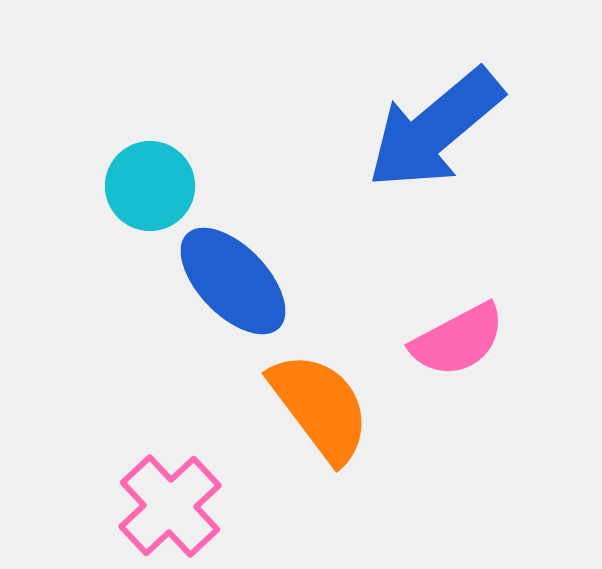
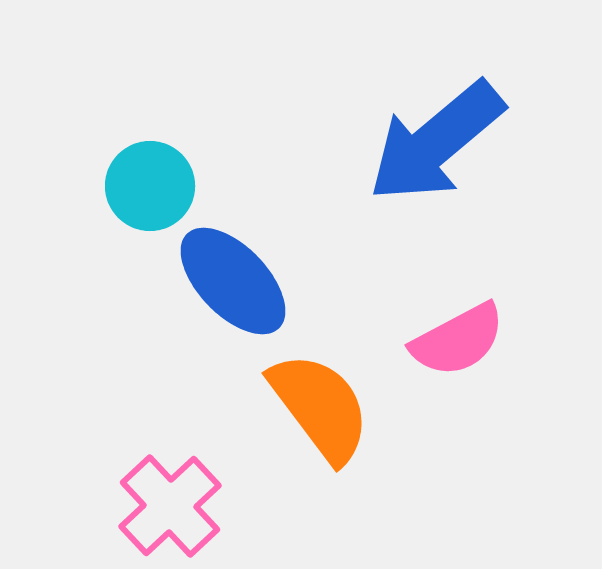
blue arrow: moved 1 px right, 13 px down
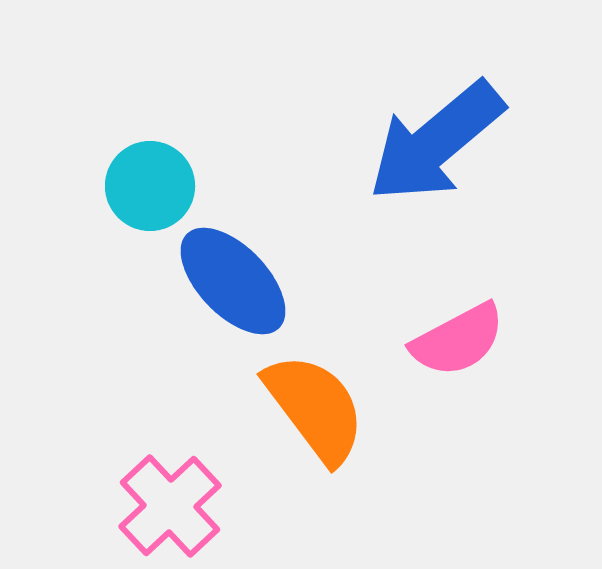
orange semicircle: moved 5 px left, 1 px down
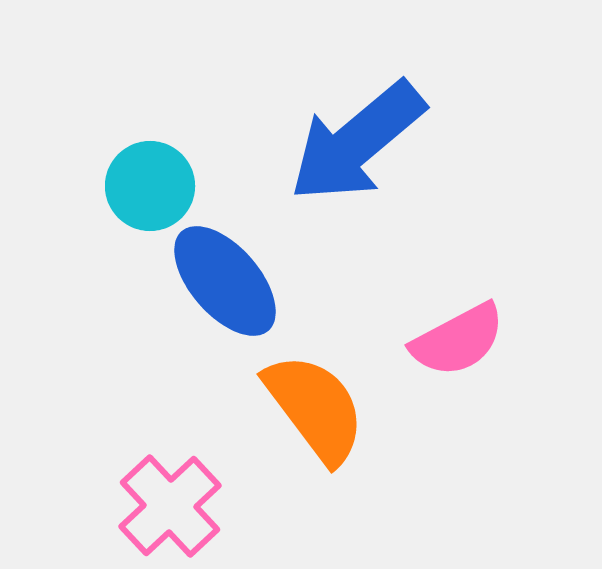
blue arrow: moved 79 px left
blue ellipse: moved 8 px left; rotated 3 degrees clockwise
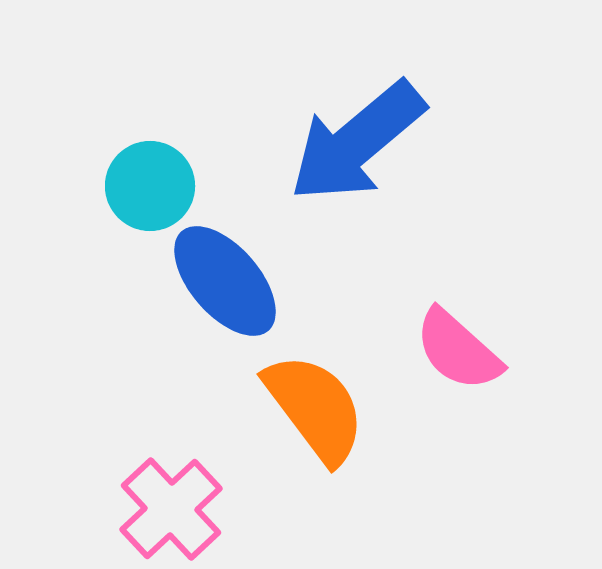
pink semicircle: moved 10 px down; rotated 70 degrees clockwise
pink cross: moved 1 px right, 3 px down
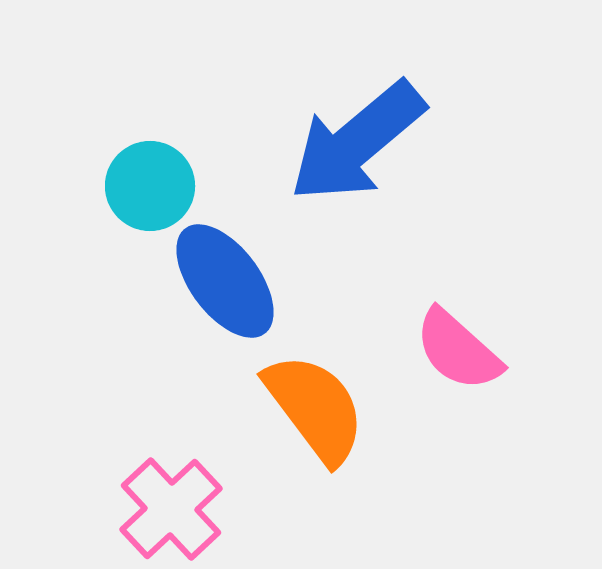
blue ellipse: rotated 4 degrees clockwise
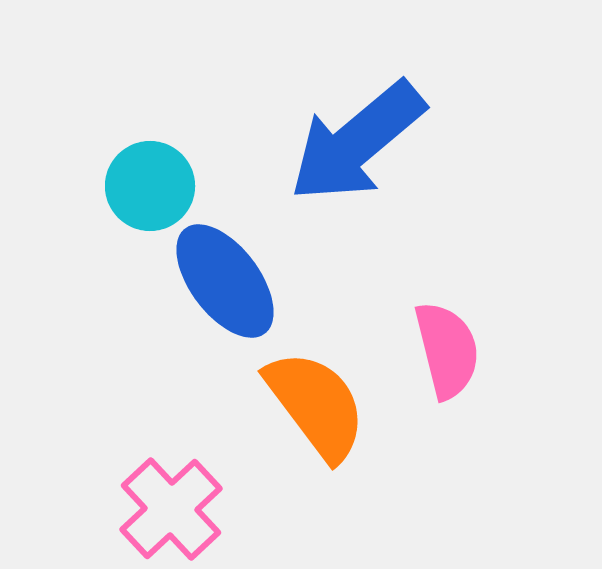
pink semicircle: moved 11 px left; rotated 146 degrees counterclockwise
orange semicircle: moved 1 px right, 3 px up
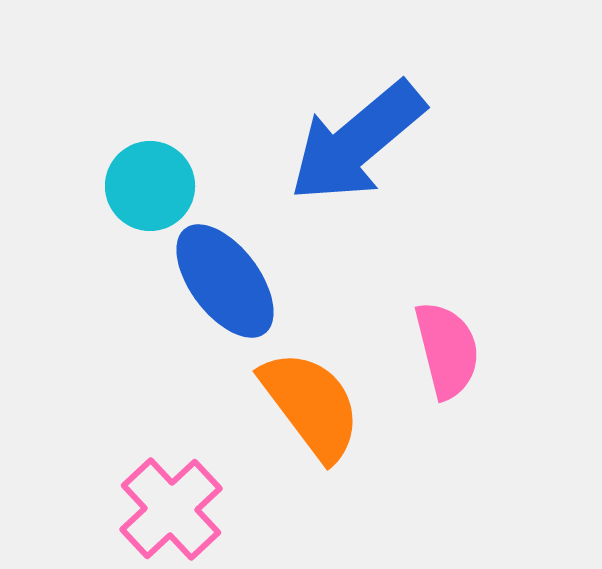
orange semicircle: moved 5 px left
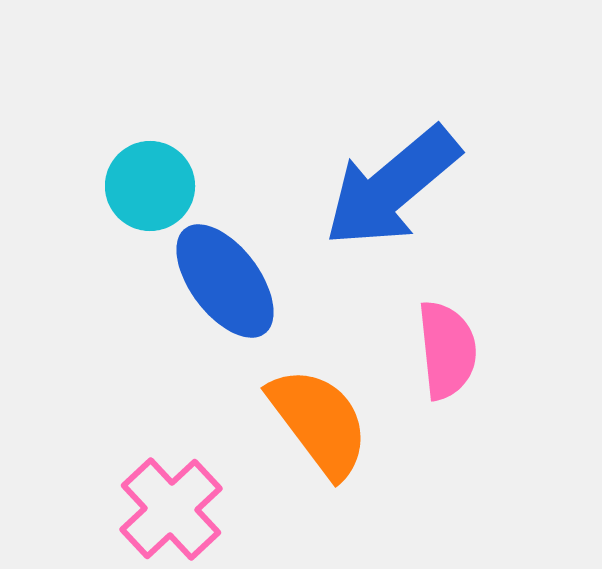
blue arrow: moved 35 px right, 45 px down
pink semicircle: rotated 8 degrees clockwise
orange semicircle: moved 8 px right, 17 px down
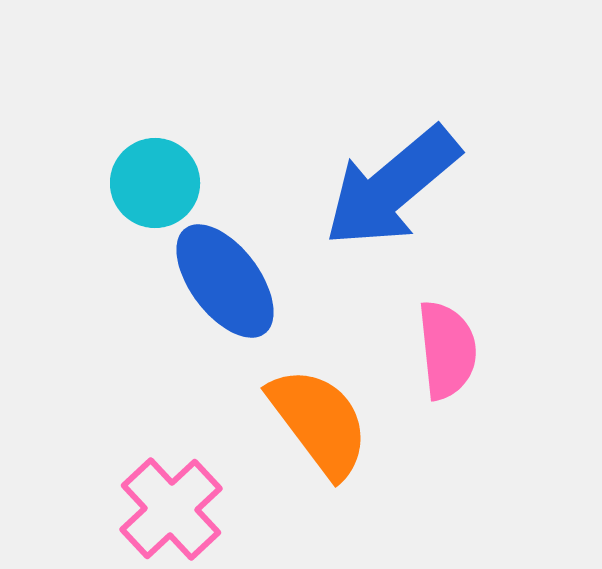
cyan circle: moved 5 px right, 3 px up
